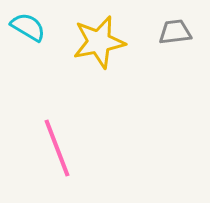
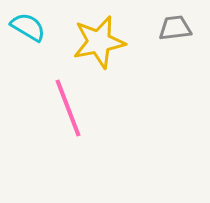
gray trapezoid: moved 4 px up
pink line: moved 11 px right, 40 px up
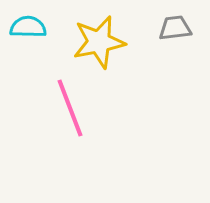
cyan semicircle: rotated 30 degrees counterclockwise
pink line: moved 2 px right
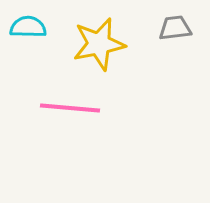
yellow star: moved 2 px down
pink line: rotated 64 degrees counterclockwise
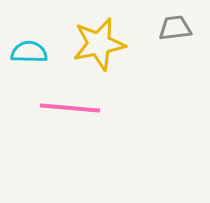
cyan semicircle: moved 1 px right, 25 px down
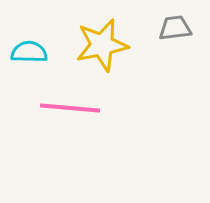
yellow star: moved 3 px right, 1 px down
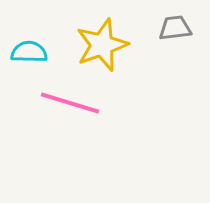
yellow star: rotated 8 degrees counterclockwise
pink line: moved 5 px up; rotated 12 degrees clockwise
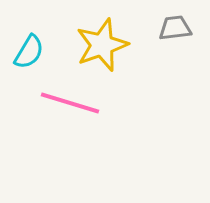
cyan semicircle: rotated 120 degrees clockwise
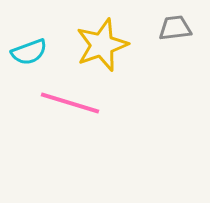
cyan semicircle: rotated 39 degrees clockwise
